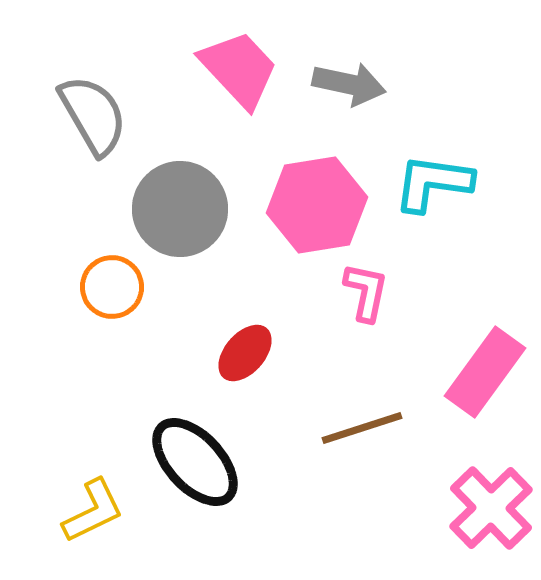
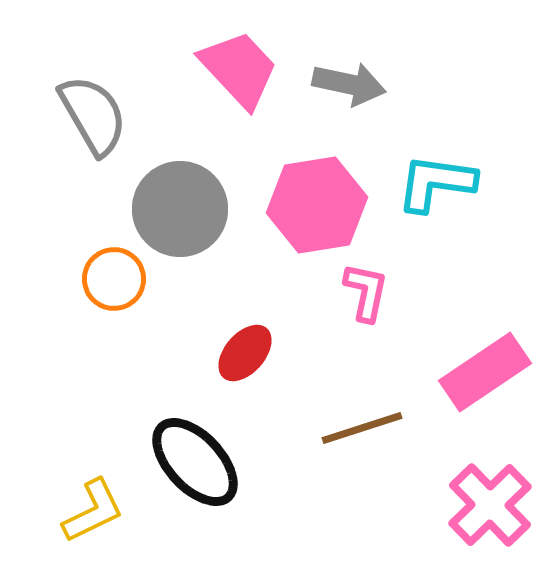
cyan L-shape: moved 3 px right
orange circle: moved 2 px right, 8 px up
pink rectangle: rotated 20 degrees clockwise
pink cross: moved 1 px left, 3 px up
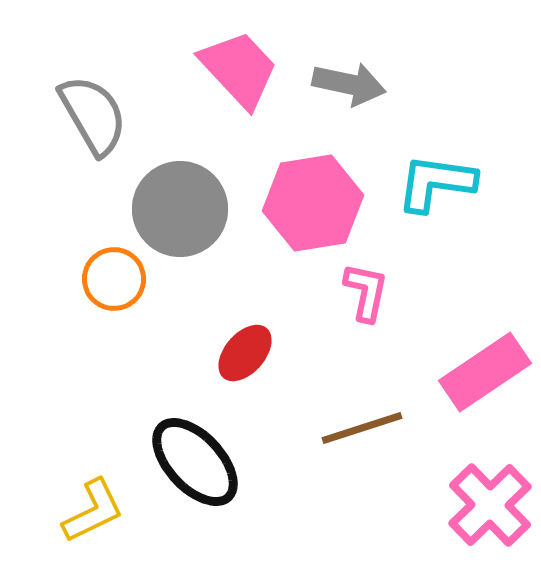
pink hexagon: moved 4 px left, 2 px up
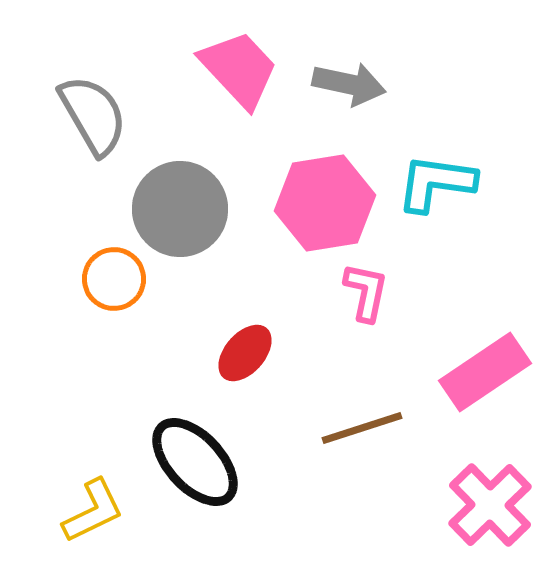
pink hexagon: moved 12 px right
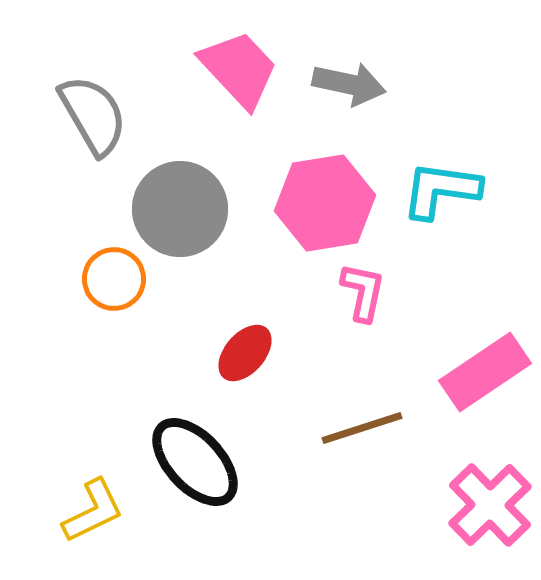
cyan L-shape: moved 5 px right, 7 px down
pink L-shape: moved 3 px left
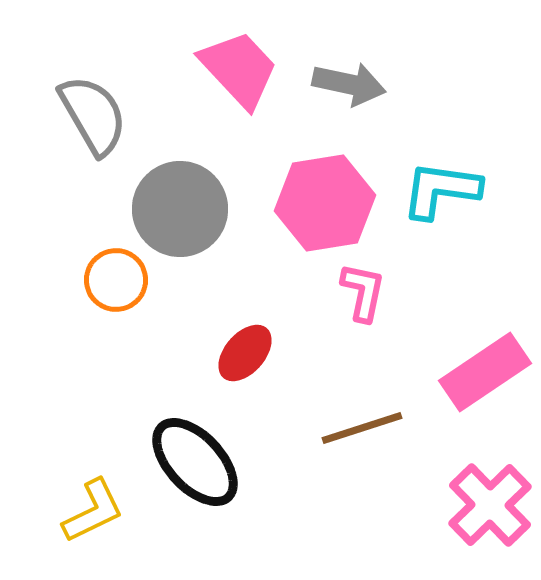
orange circle: moved 2 px right, 1 px down
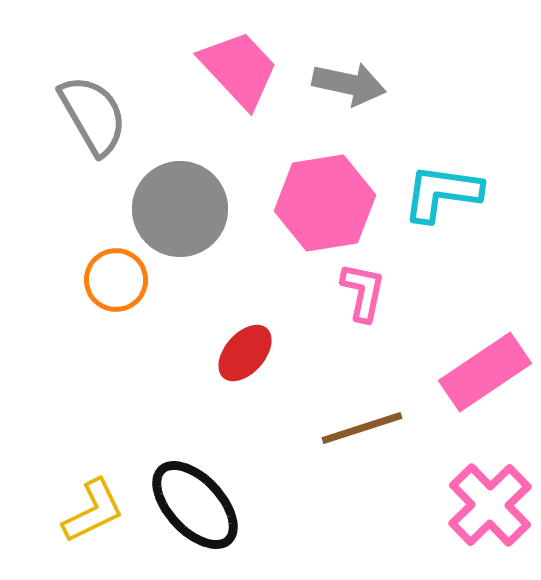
cyan L-shape: moved 1 px right, 3 px down
black ellipse: moved 43 px down
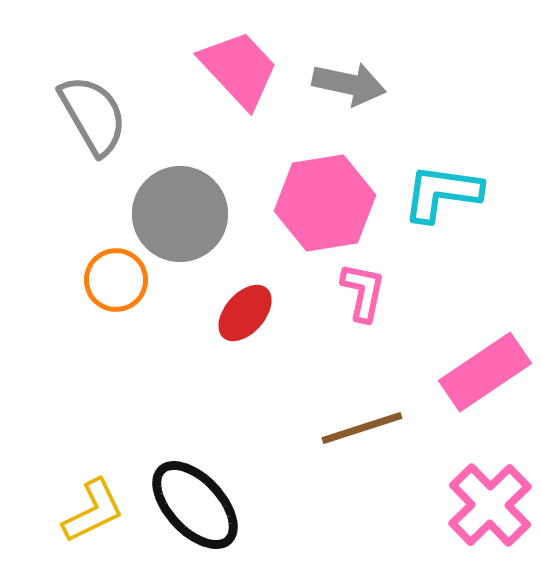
gray circle: moved 5 px down
red ellipse: moved 40 px up
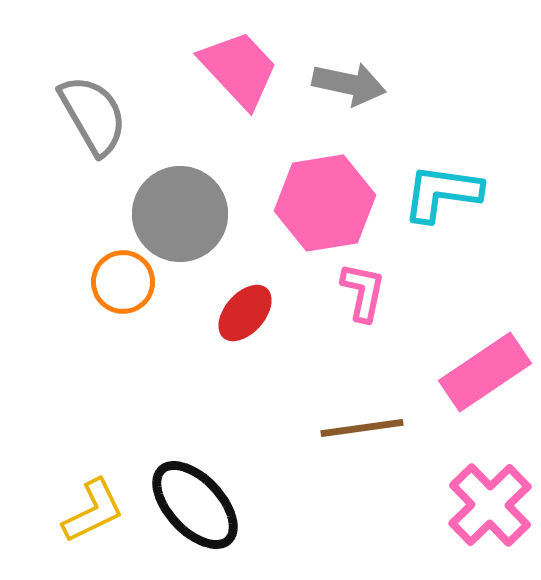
orange circle: moved 7 px right, 2 px down
brown line: rotated 10 degrees clockwise
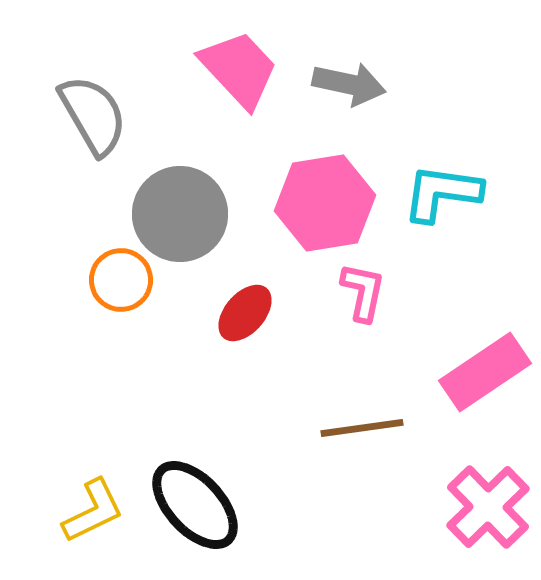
orange circle: moved 2 px left, 2 px up
pink cross: moved 2 px left, 2 px down
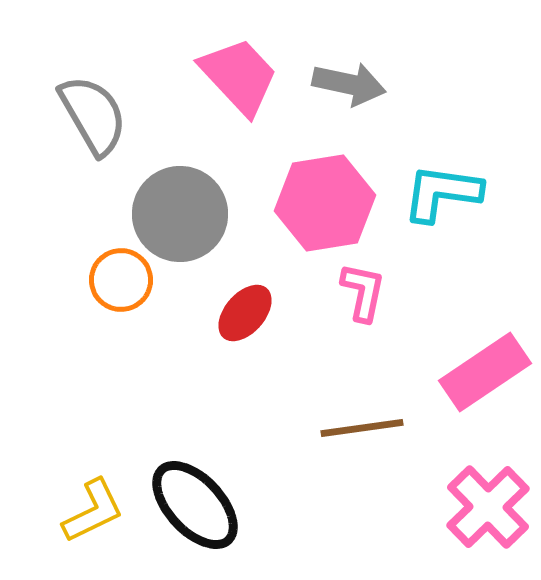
pink trapezoid: moved 7 px down
